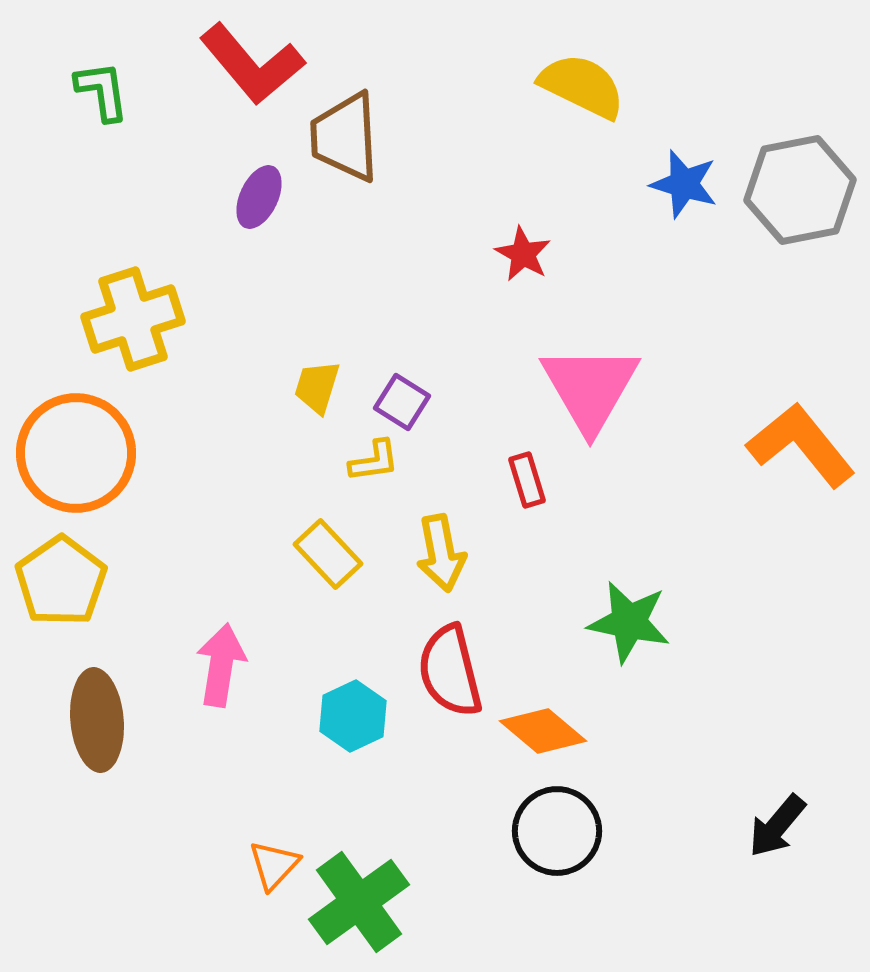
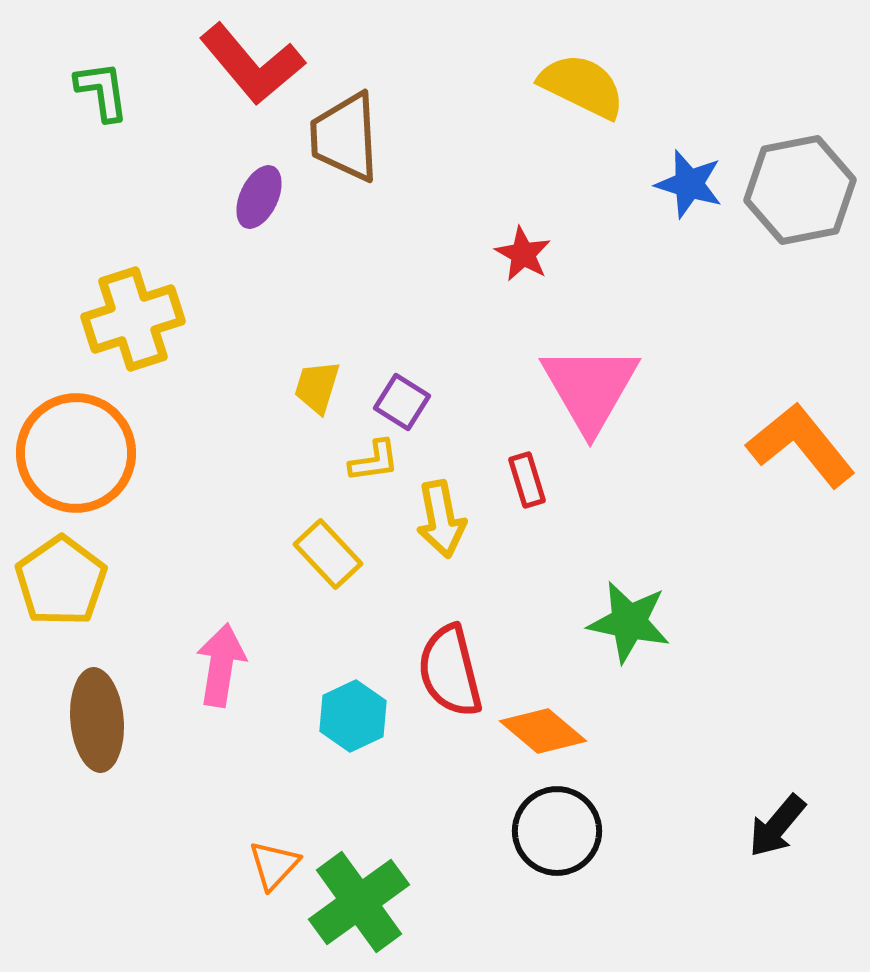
blue star: moved 5 px right
yellow arrow: moved 34 px up
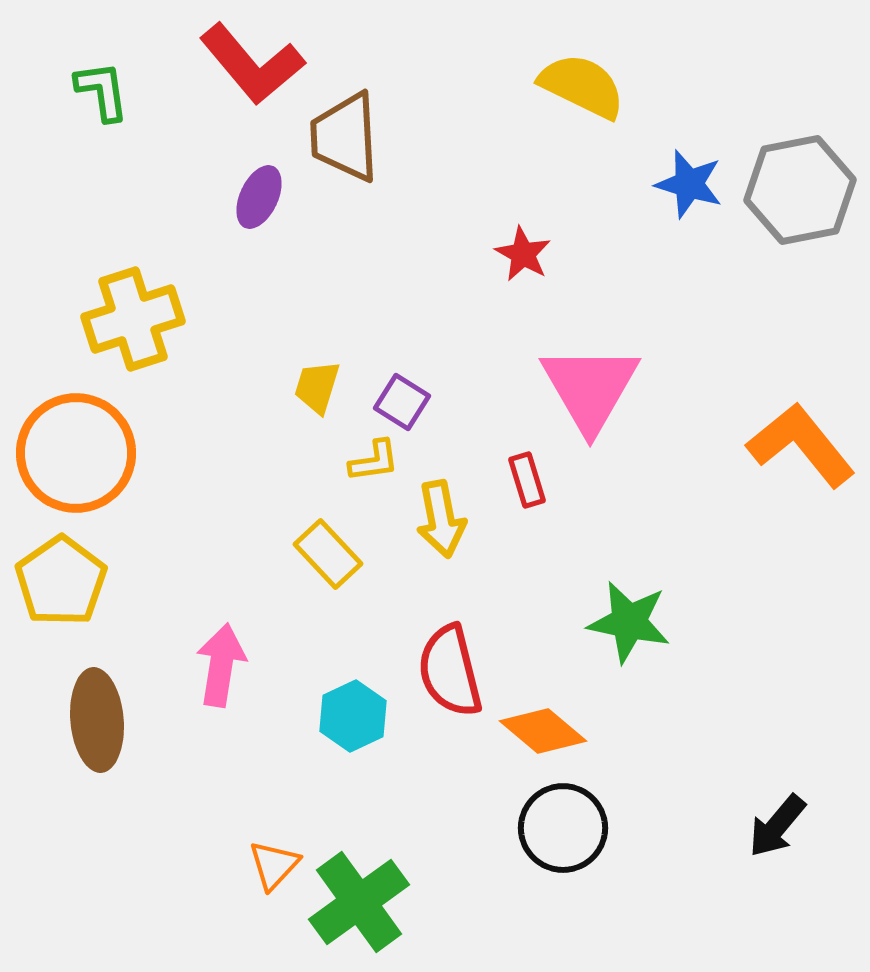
black circle: moved 6 px right, 3 px up
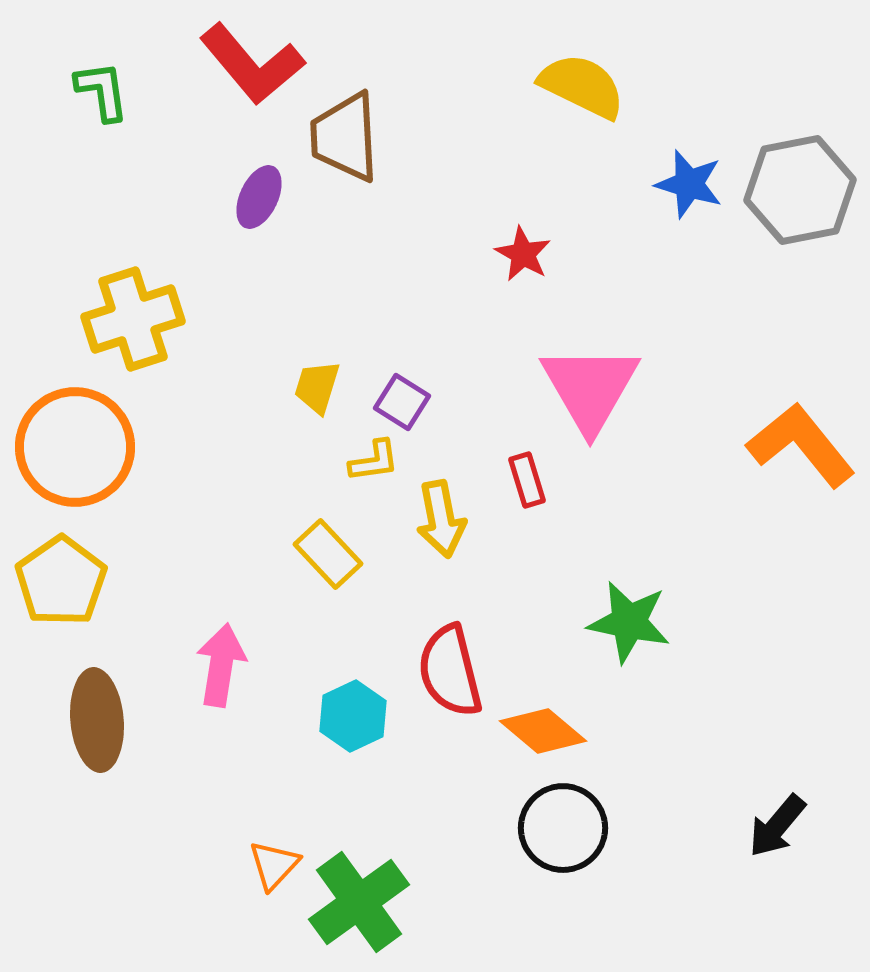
orange circle: moved 1 px left, 6 px up
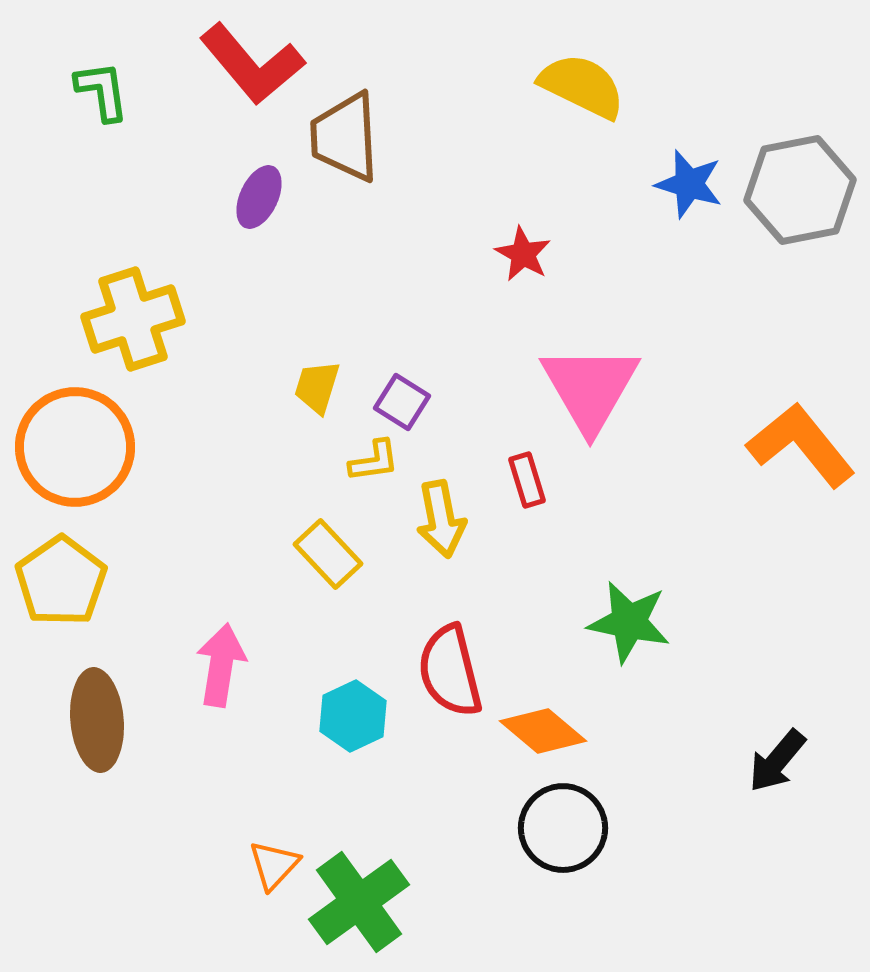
black arrow: moved 65 px up
